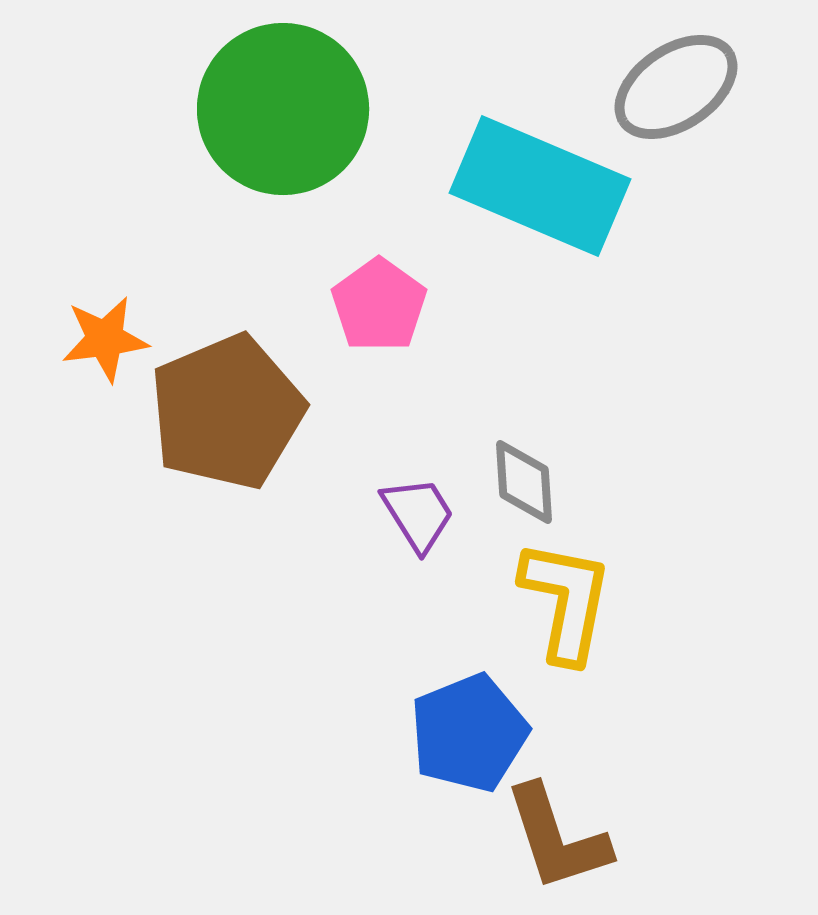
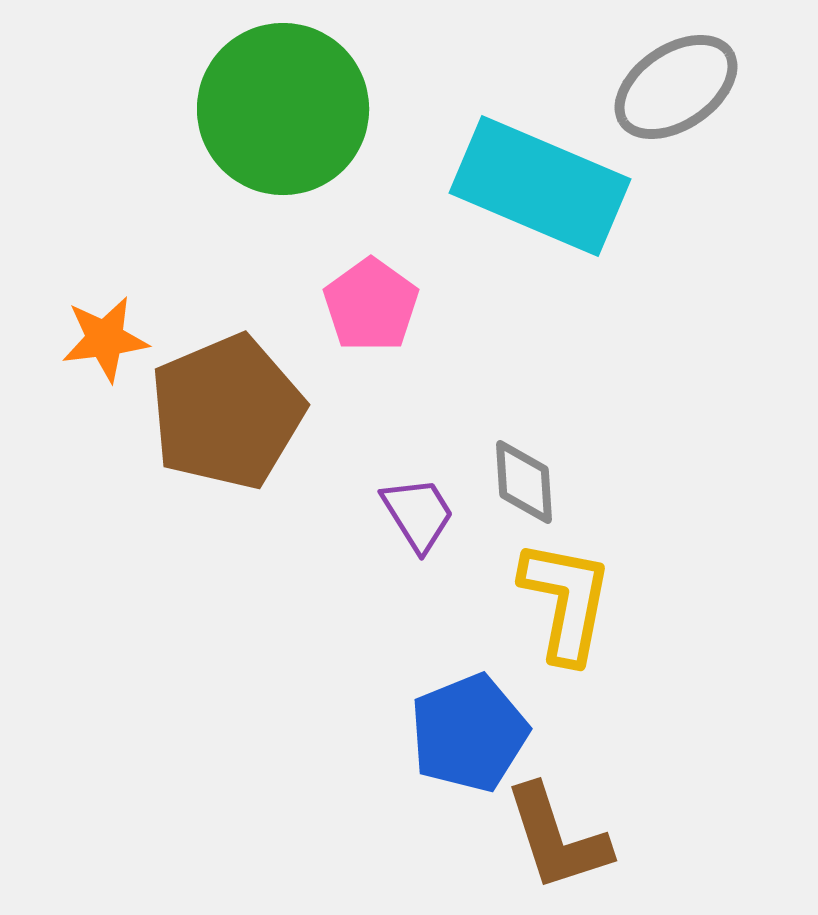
pink pentagon: moved 8 px left
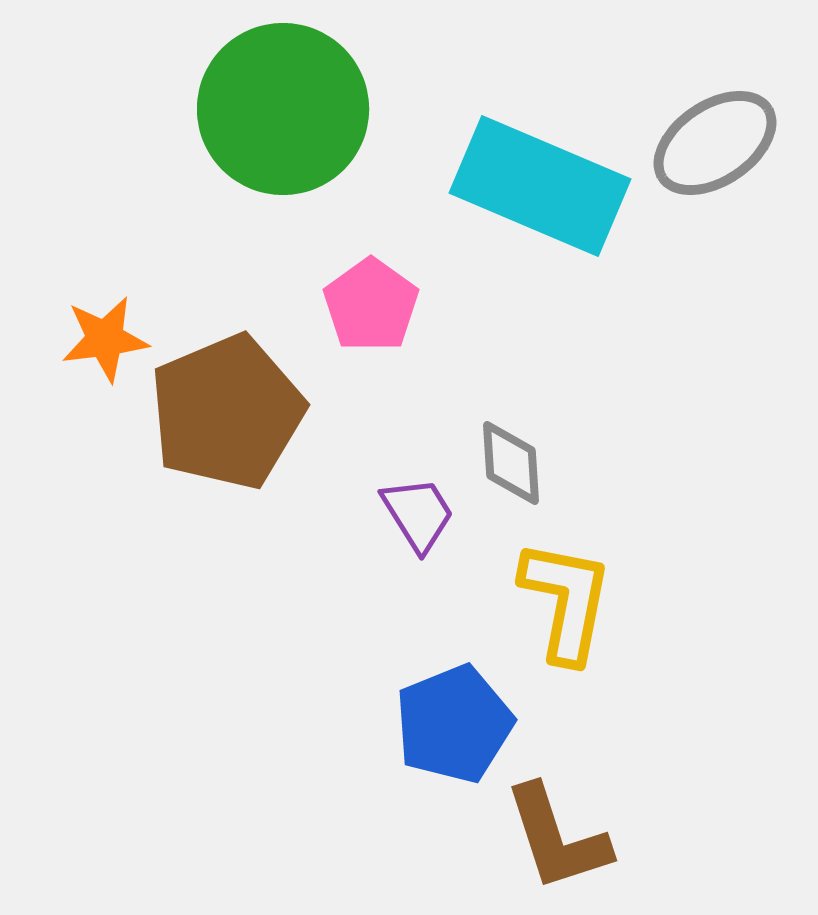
gray ellipse: moved 39 px right, 56 px down
gray diamond: moved 13 px left, 19 px up
blue pentagon: moved 15 px left, 9 px up
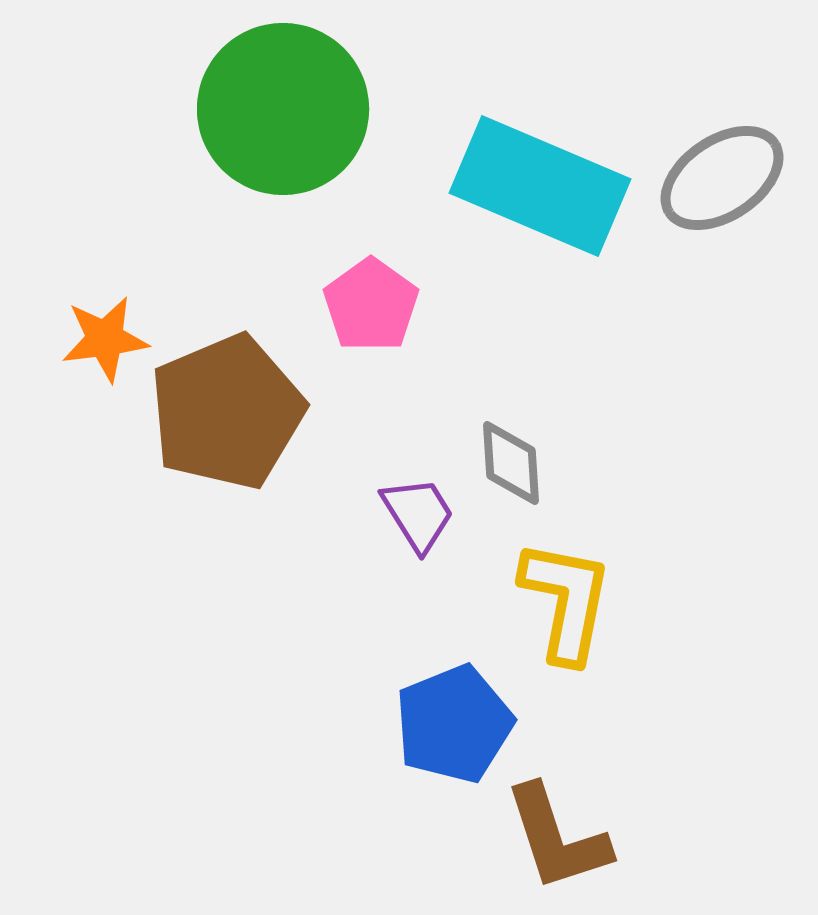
gray ellipse: moved 7 px right, 35 px down
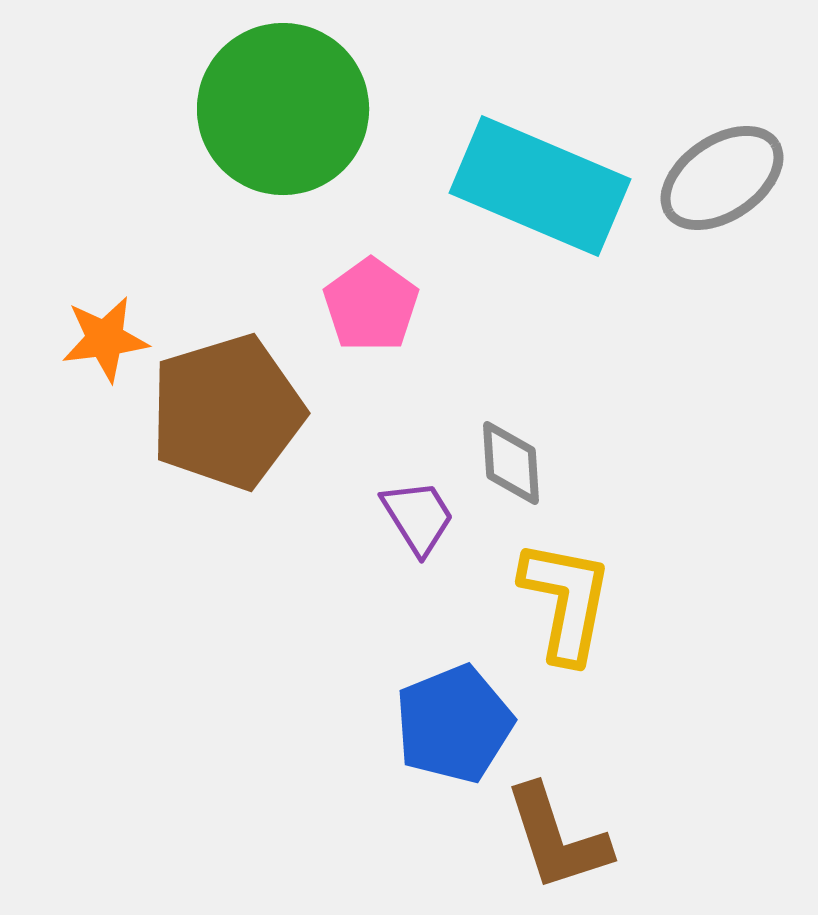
brown pentagon: rotated 6 degrees clockwise
purple trapezoid: moved 3 px down
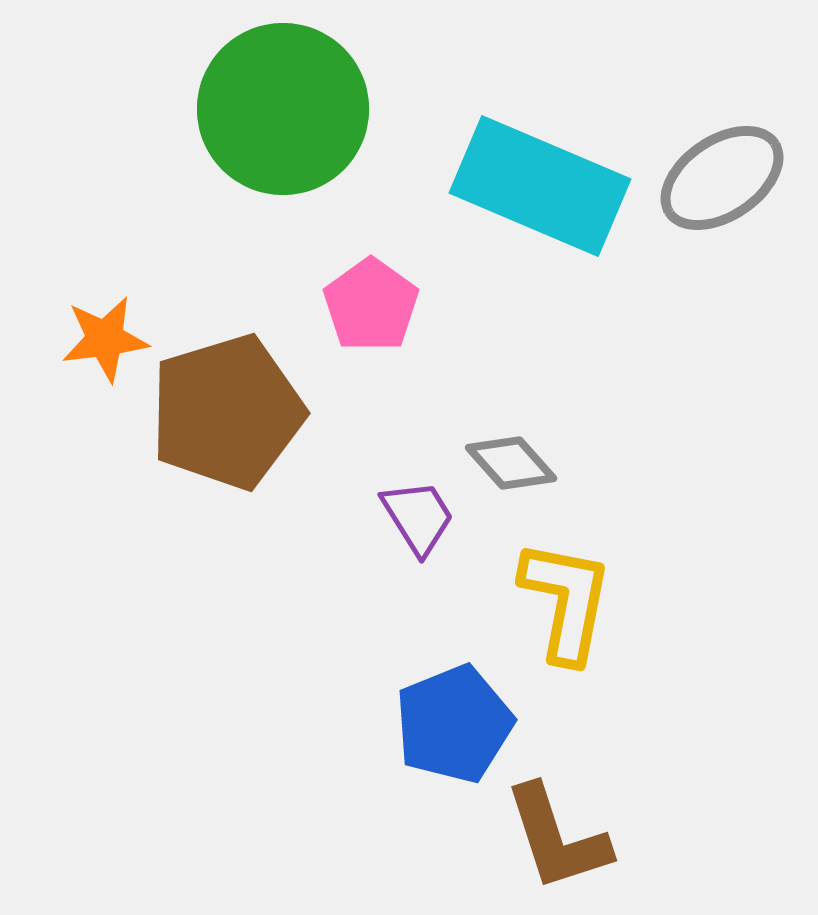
gray diamond: rotated 38 degrees counterclockwise
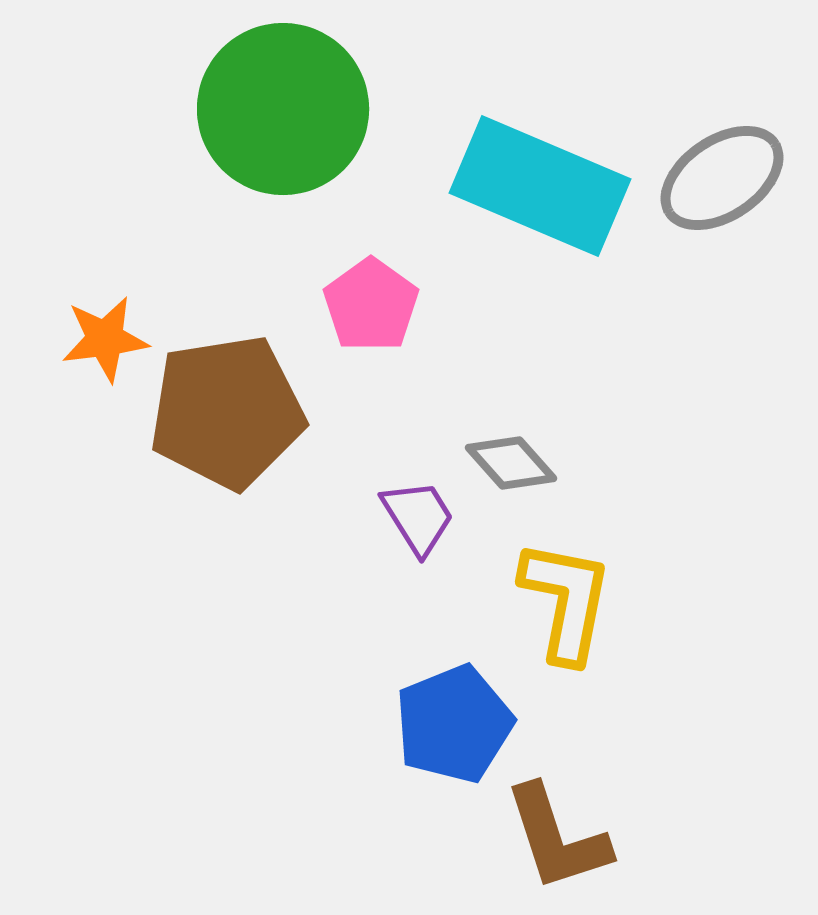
brown pentagon: rotated 8 degrees clockwise
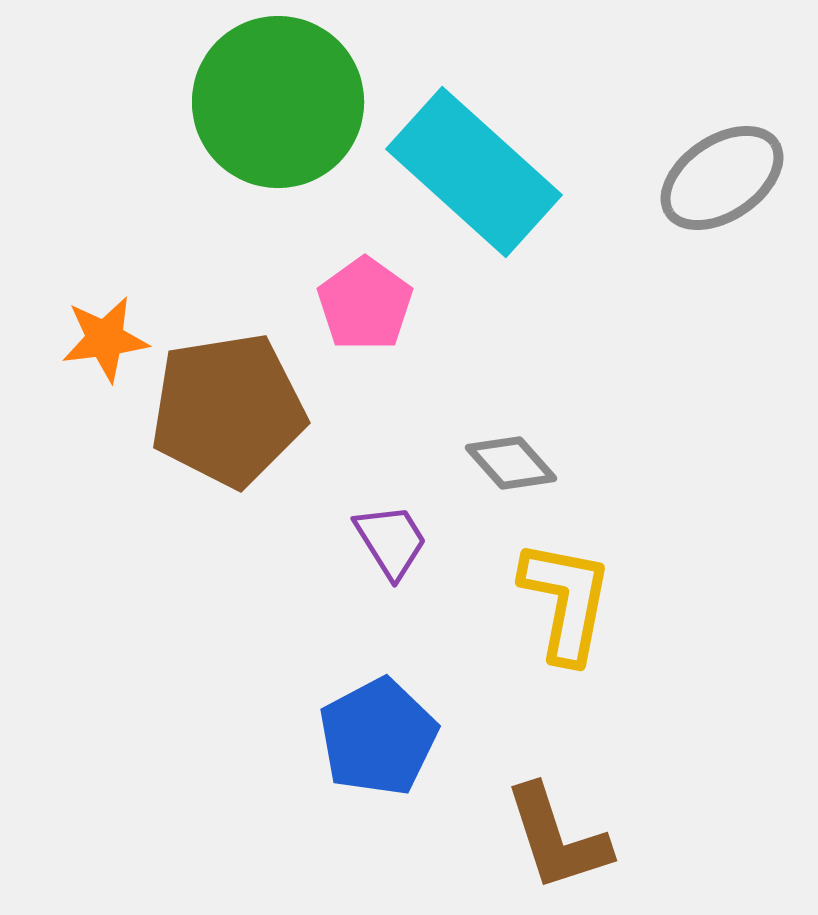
green circle: moved 5 px left, 7 px up
cyan rectangle: moved 66 px left, 14 px up; rotated 19 degrees clockwise
pink pentagon: moved 6 px left, 1 px up
brown pentagon: moved 1 px right, 2 px up
purple trapezoid: moved 27 px left, 24 px down
blue pentagon: moved 76 px left, 13 px down; rotated 6 degrees counterclockwise
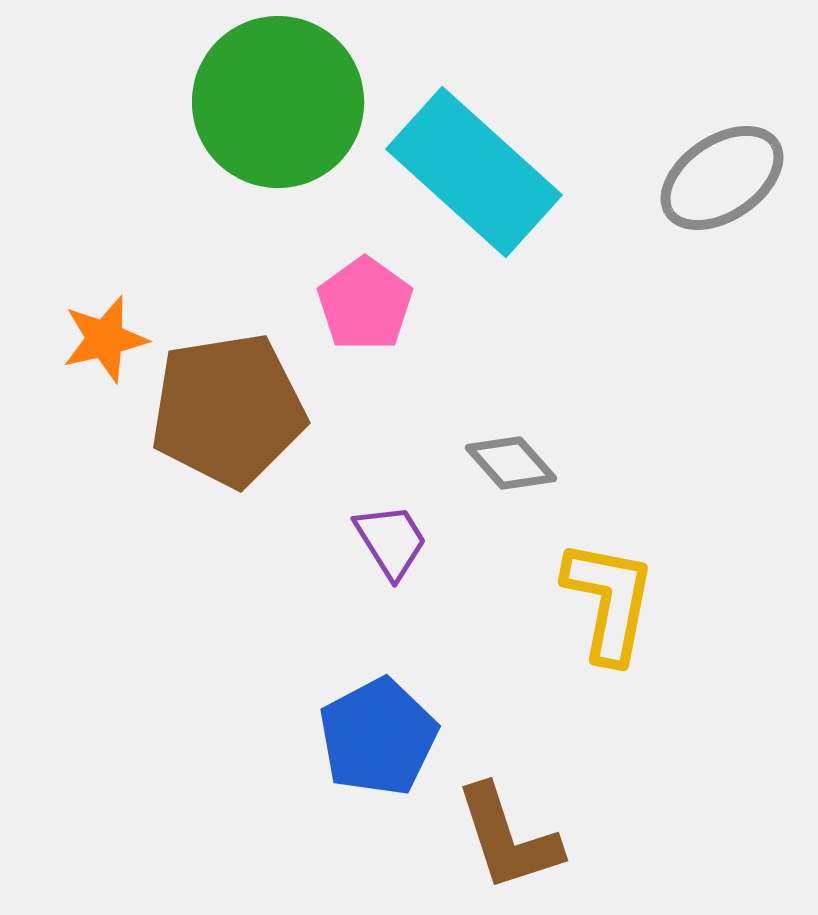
orange star: rotated 6 degrees counterclockwise
yellow L-shape: moved 43 px right
brown L-shape: moved 49 px left
